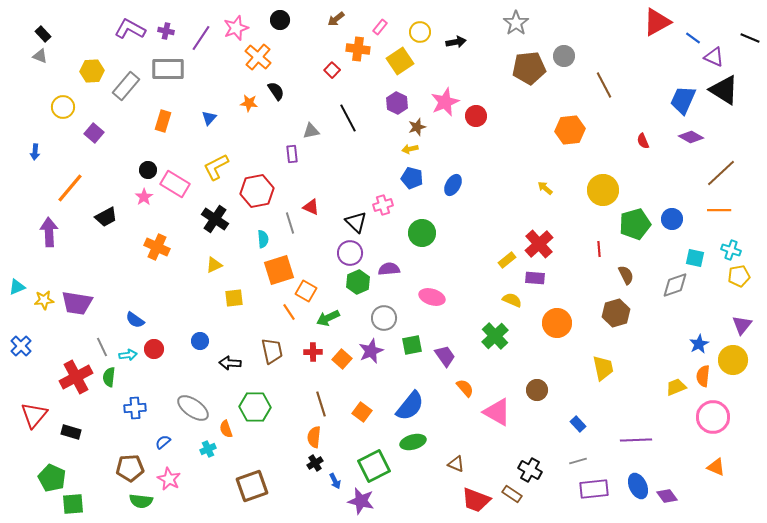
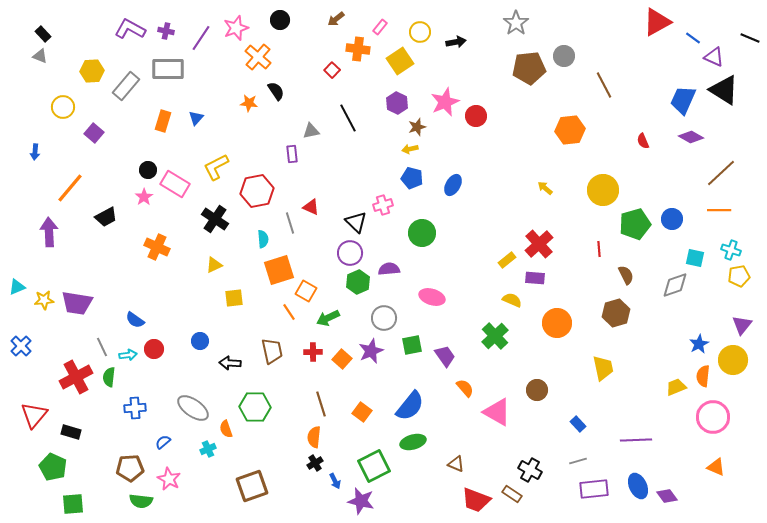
blue triangle at (209, 118): moved 13 px left
green pentagon at (52, 478): moved 1 px right, 11 px up
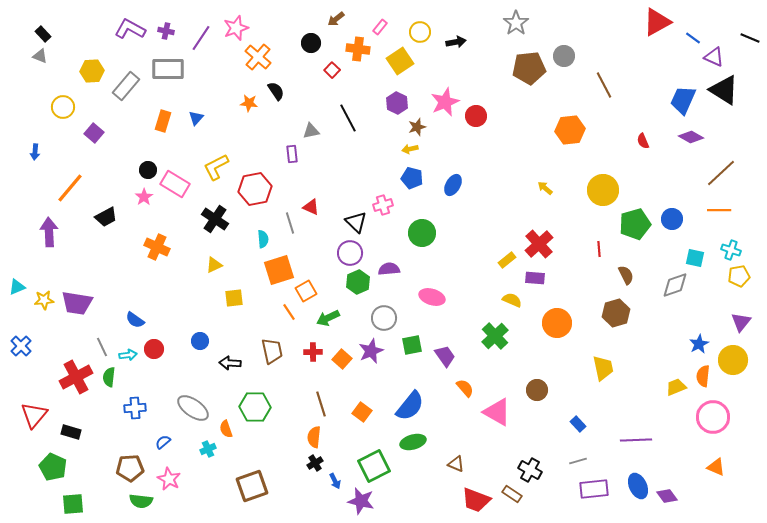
black circle at (280, 20): moved 31 px right, 23 px down
red hexagon at (257, 191): moved 2 px left, 2 px up
orange square at (306, 291): rotated 30 degrees clockwise
purple triangle at (742, 325): moved 1 px left, 3 px up
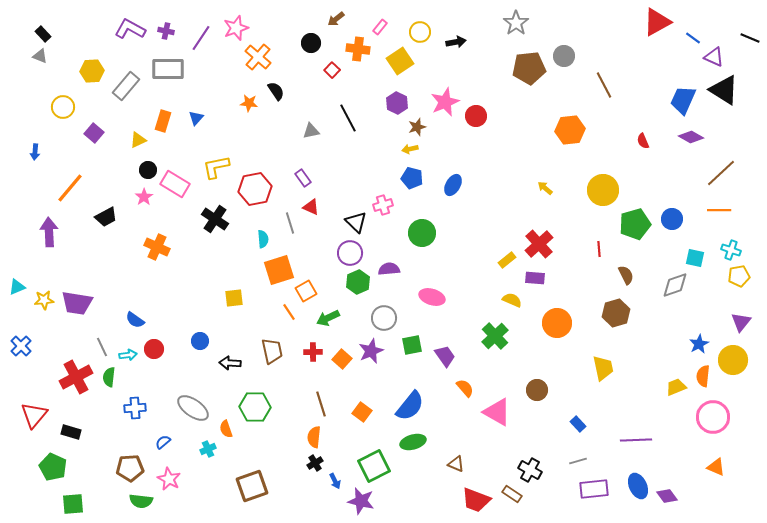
purple rectangle at (292, 154): moved 11 px right, 24 px down; rotated 30 degrees counterclockwise
yellow L-shape at (216, 167): rotated 16 degrees clockwise
yellow triangle at (214, 265): moved 76 px left, 125 px up
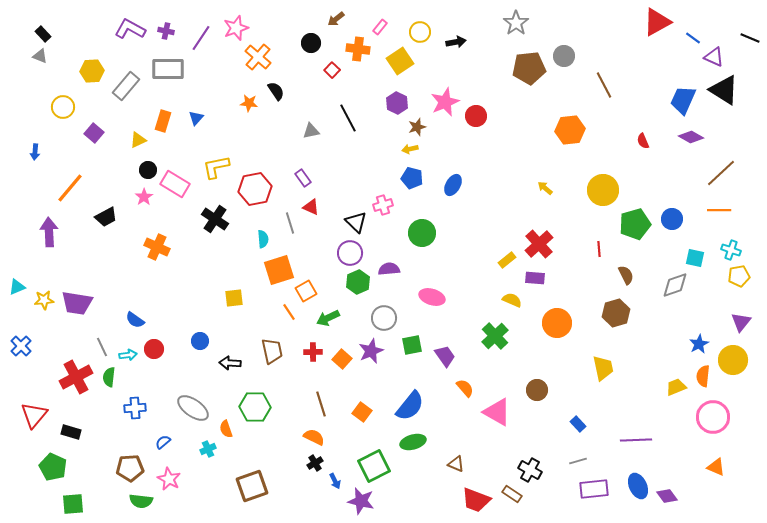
orange semicircle at (314, 437): rotated 110 degrees clockwise
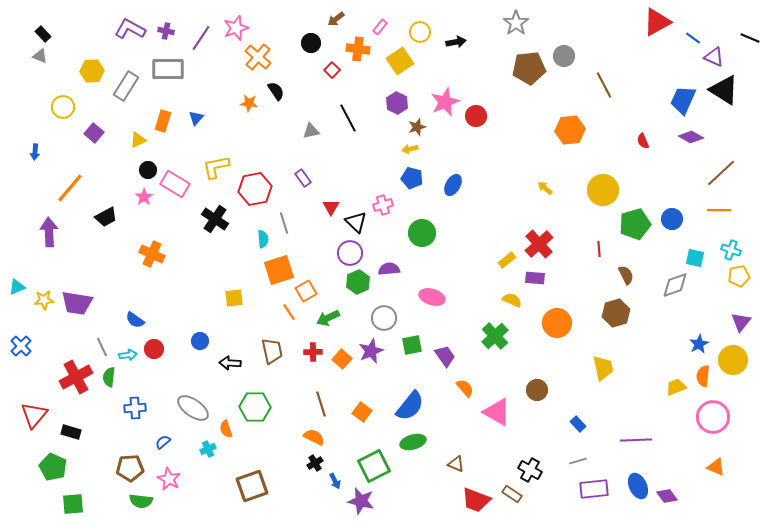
gray rectangle at (126, 86): rotated 8 degrees counterclockwise
red triangle at (311, 207): moved 20 px right; rotated 36 degrees clockwise
gray line at (290, 223): moved 6 px left
orange cross at (157, 247): moved 5 px left, 7 px down
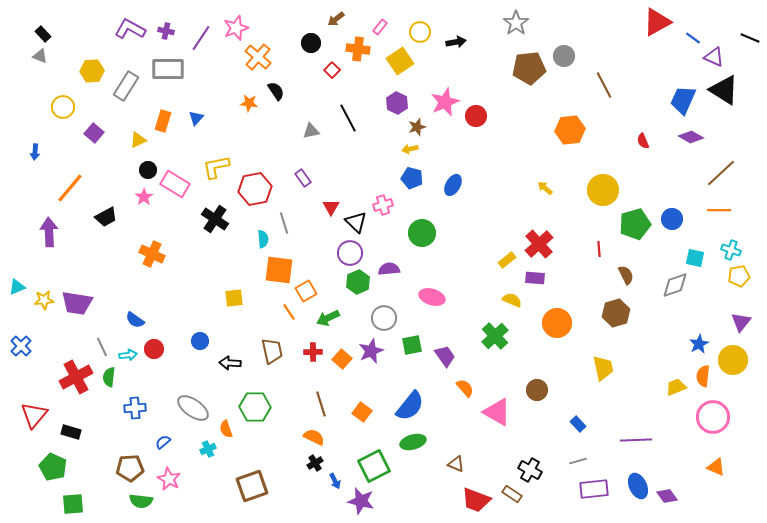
orange square at (279, 270): rotated 24 degrees clockwise
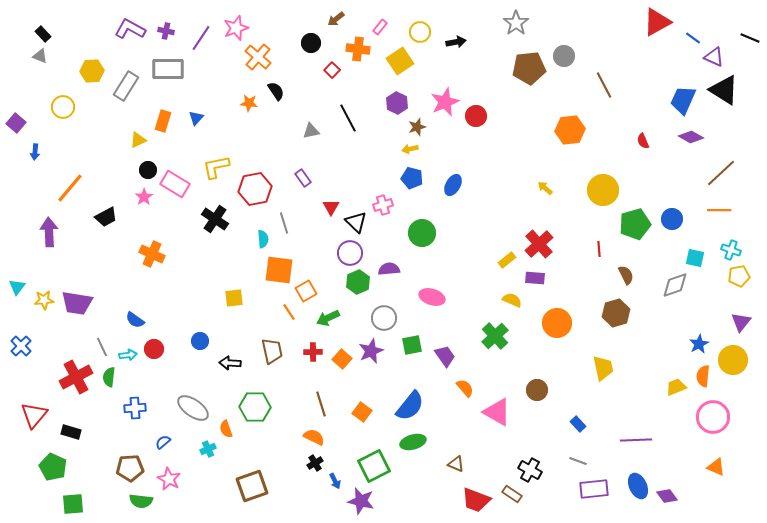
purple square at (94, 133): moved 78 px left, 10 px up
cyan triangle at (17, 287): rotated 30 degrees counterclockwise
gray line at (578, 461): rotated 36 degrees clockwise
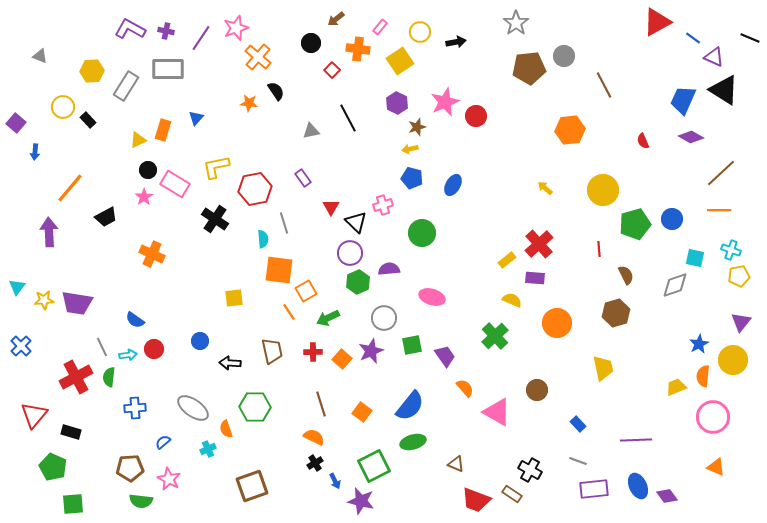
black rectangle at (43, 34): moved 45 px right, 86 px down
orange rectangle at (163, 121): moved 9 px down
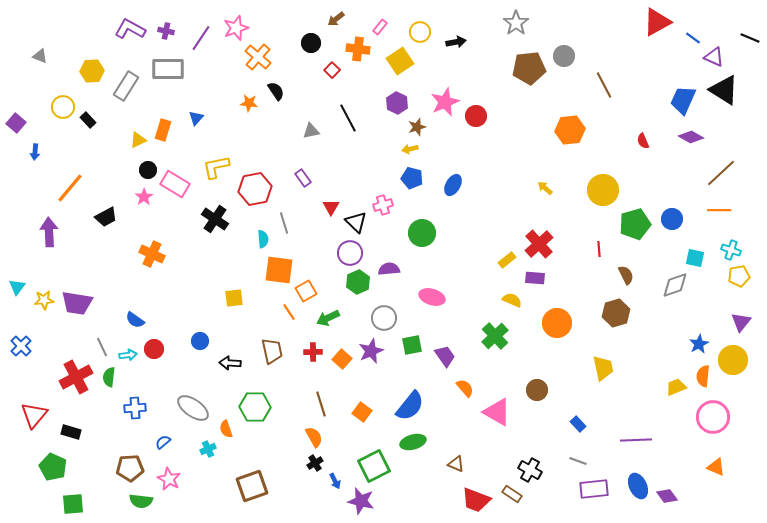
orange semicircle at (314, 437): rotated 35 degrees clockwise
